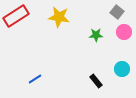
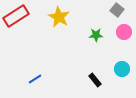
gray square: moved 2 px up
yellow star: rotated 20 degrees clockwise
black rectangle: moved 1 px left, 1 px up
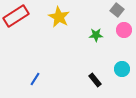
pink circle: moved 2 px up
blue line: rotated 24 degrees counterclockwise
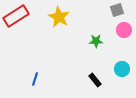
gray square: rotated 32 degrees clockwise
green star: moved 6 px down
blue line: rotated 16 degrees counterclockwise
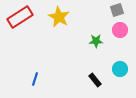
red rectangle: moved 4 px right, 1 px down
pink circle: moved 4 px left
cyan circle: moved 2 px left
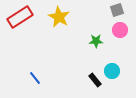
cyan circle: moved 8 px left, 2 px down
blue line: moved 1 px up; rotated 56 degrees counterclockwise
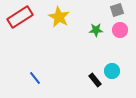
green star: moved 11 px up
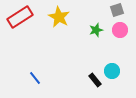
green star: rotated 16 degrees counterclockwise
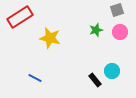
yellow star: moved 9 px left, 21 px down; rotated 15 degrees counterclockwise
pink circle: moved 2 px down
blue line: rotated 24 degrees counterclockwise
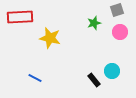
red rectangle: rotated 30 degrees clockwise
green star: moved 2 px left, 7 px up
black rectangle: moved 1 px left
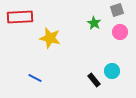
green star: rotated 24 degrees counterclockwise
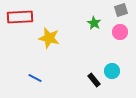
gray square: moved 4 px right
yellow star: moved 1 px left
